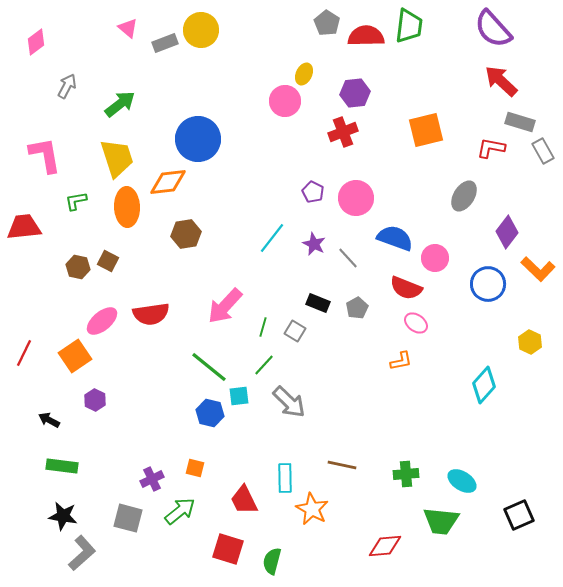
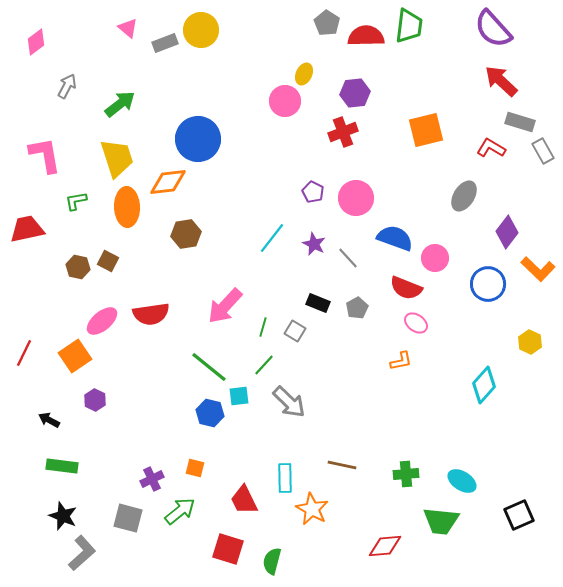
red L-shape at (491, 148): rotated 20 degrees clockwise
red trapezoid at (24, 227): moved 3 px right, 2 px down; rotated 6 degrees counterclockwise
black star at (63, 516): rotated 12 degrees clockwise
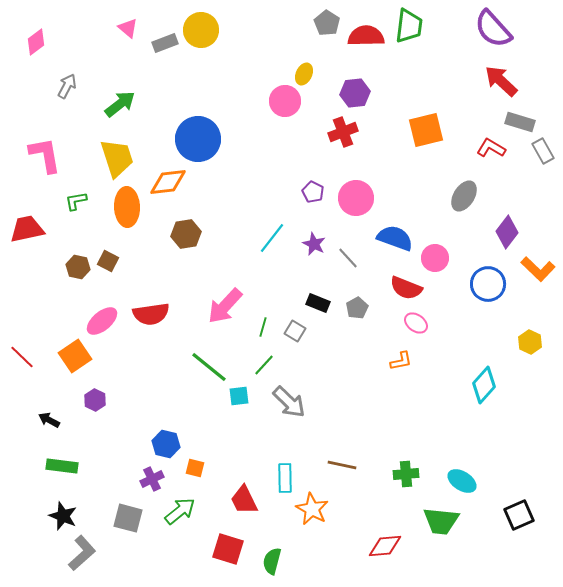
red line at (24, 353): moved 2 px left, 4 px down; rotated 72 degrees counterclockwise
blue hexagon at (210, 413): moved 44 px left, 31 px down
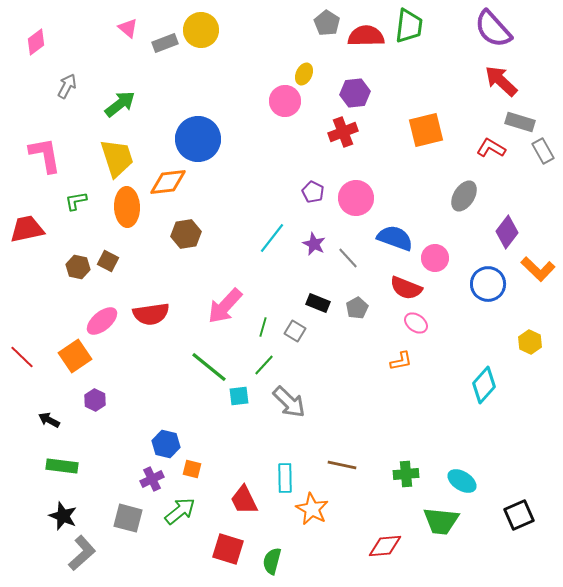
orange square at (195, 468): moved 3 px left, 1 px down
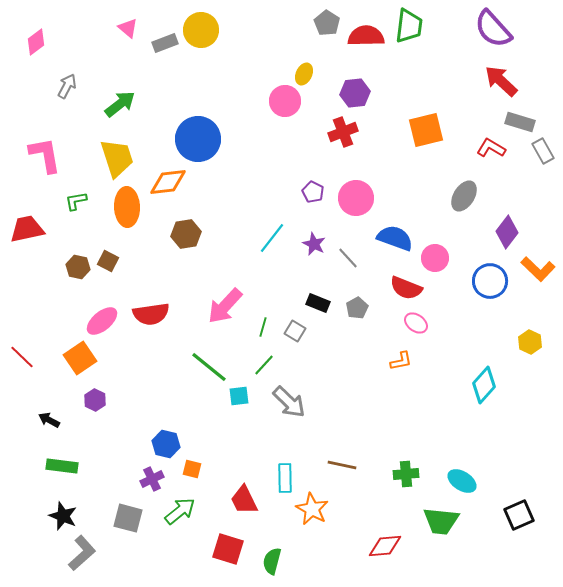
blue circle at (488, 284): moved 2 px right, 3 px up
orange square at (75, 356): moved 5 px right, 2 px down
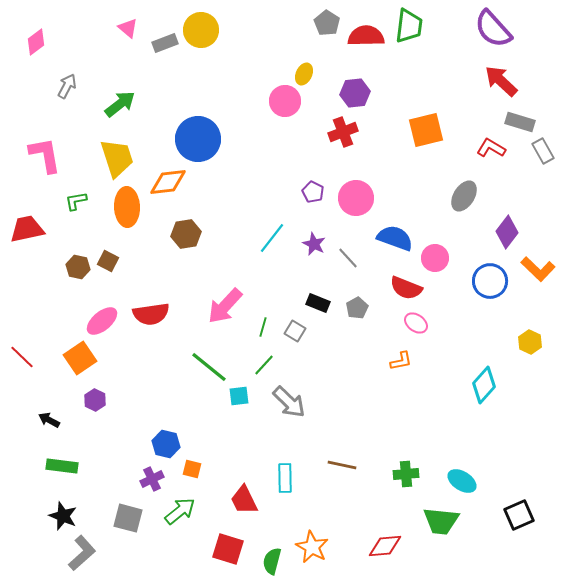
orange star at (312, 509): moved 38 px down
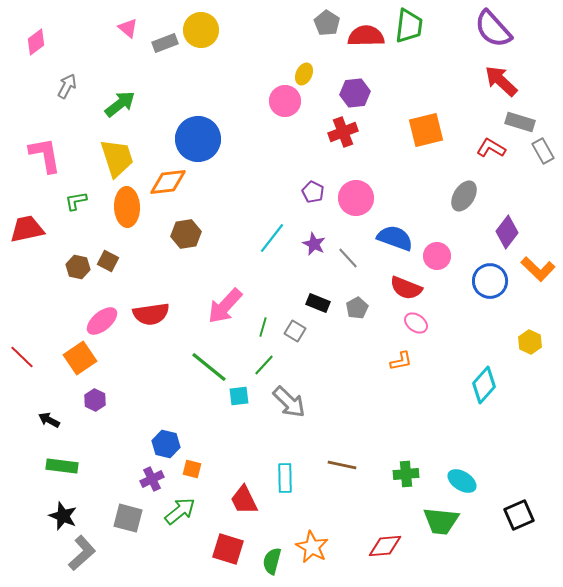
pink circle at (435, 258): moved 2 px right, 2 px up
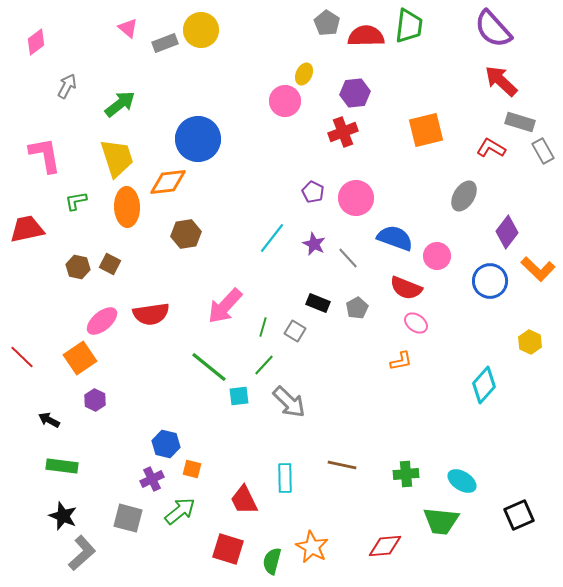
brown square at (108, 261): moved 2 px right, 3 px down
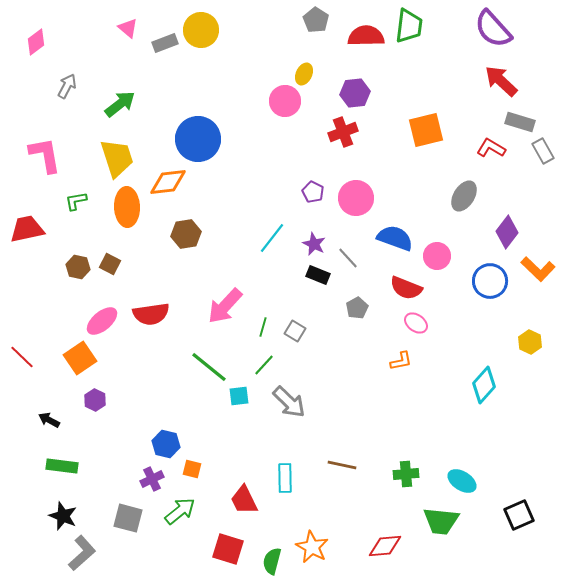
gray pentagon at (327, 23): moved 11 px left, 3 px up
black rectangle at (318, 303): moved 28 px up
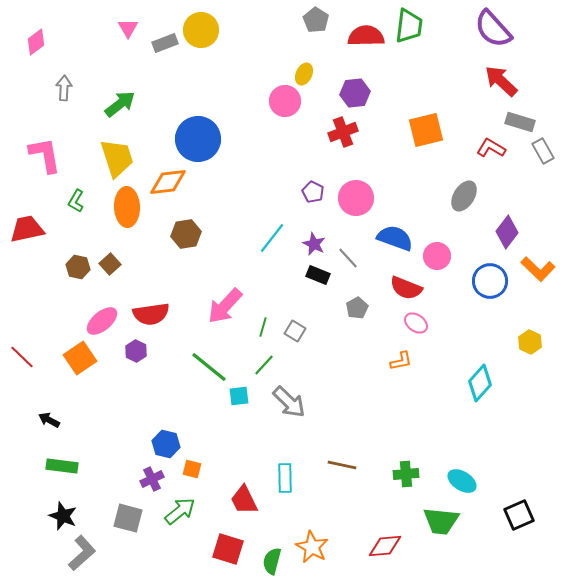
pink triangle at (128, 28): rotated 20 degrees clockwise
gray arrow at (67, 86): moved 3 px left, 2 px down; rotated 25 degrees counterclockwise
green L-shape at (76, 201): rotated 50 degrees counterclockwise
brown square at (110, 264): rotated 20 degrees clockwise
cyan diamond at (484, 385): moved 4 px left, 2 px up
purple hexagon at (95, 400): moved 41 px right, 49 px up
